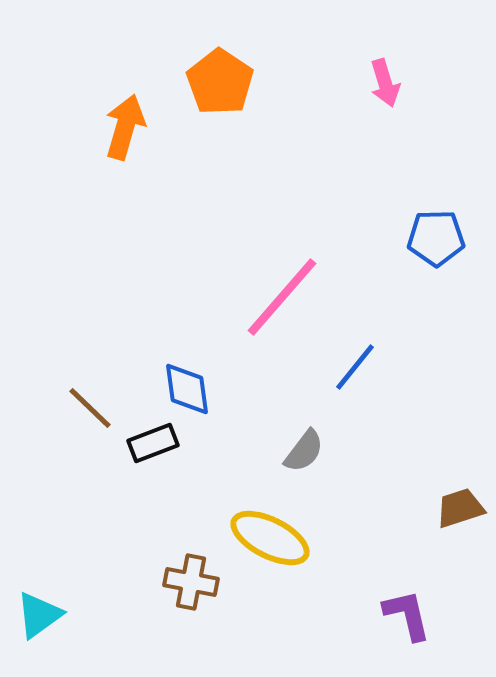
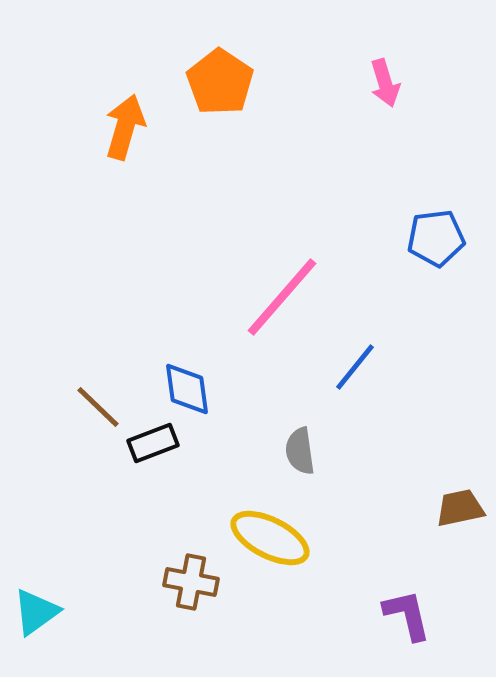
blue pentagon: rotated 6 degrees counterclockwise
brown line: moved 8 px right, 1 px up
gray semicircle: moved 4 px left; rotated 135 degrees clockwise
brown trapezoid: rotated 6 degrees clockwise
cyan triangle: moved 3 px left, 3 px up
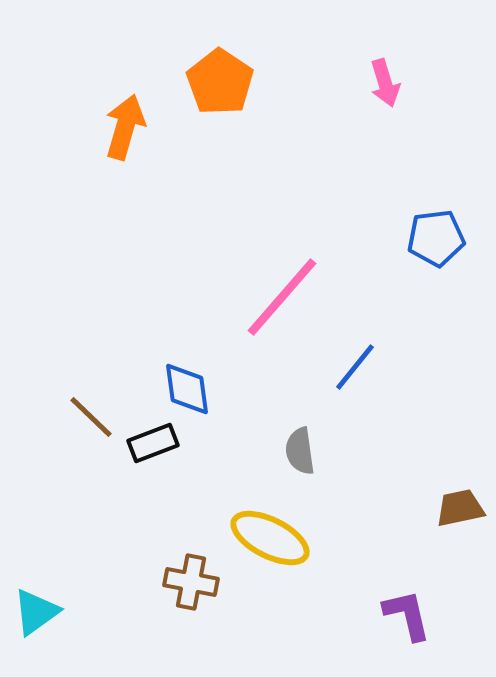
brown line: moved 7 px left, 10 px down
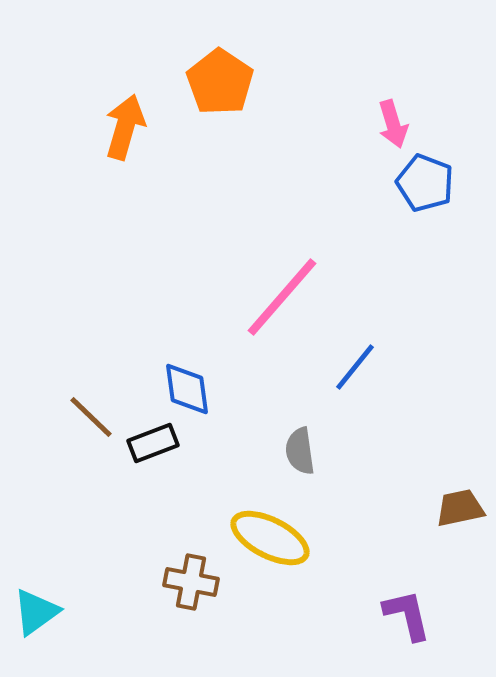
pink arrow: moved 8 px right, 41 px down
blue pentagon: moved 11 px left, 55 px up; rotated 28 degrees clockwise
